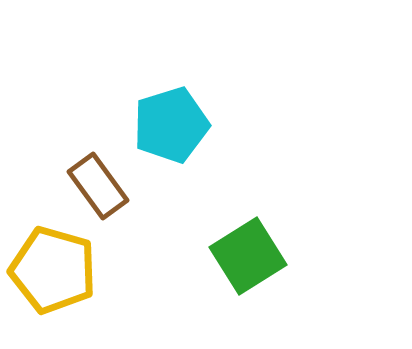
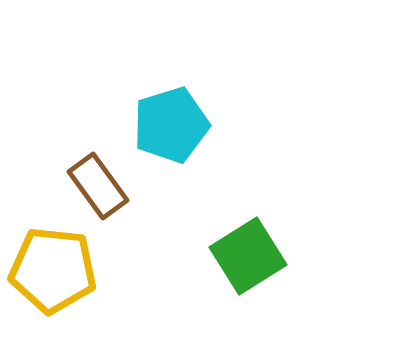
yellow pentagon: rotated 10 degrees counterclockwise
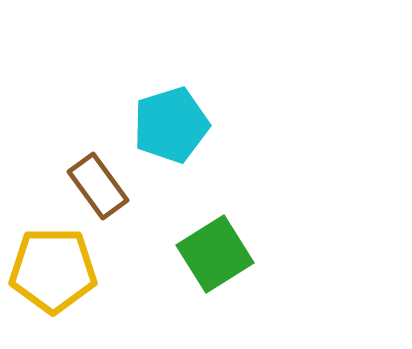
green square: moved 33 px left, 2 px up
yellow pentagon: rotated 6 degrees counterclockwise
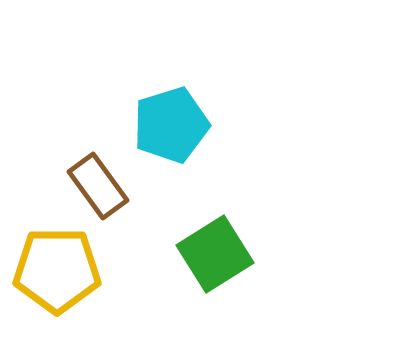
yellow pentagon: moved 4 px right
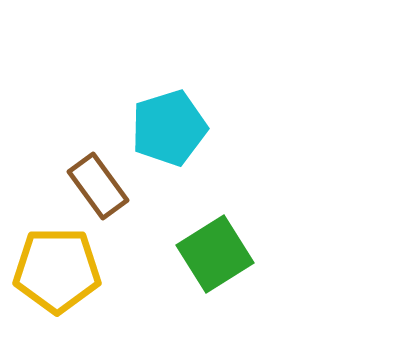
cyan pentagon: moved 2 px left, 3 px down
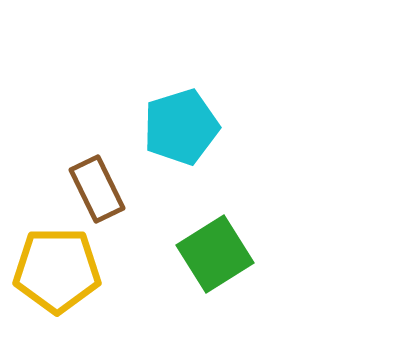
cyan pentagon: moved 12 px right, 1 px up
brown rectangle: moved 1 px left, 3 px down; rotated 10 degrees clockwise
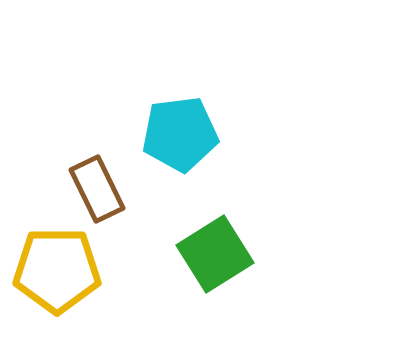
cyan pentagon: moved 1 px left, 7 px down; rotated 10 degrees clockwise
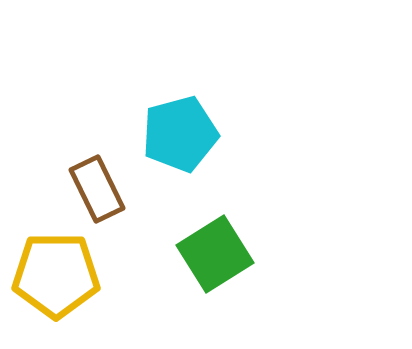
cyan pentagon: rotated 8 degrees counterclockwise
yellow pentagon: moved 1 px left, 5 px down
